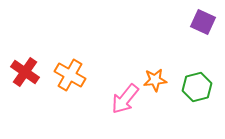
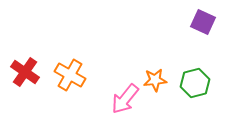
green hexagon: moved 2 px left, 4 px up
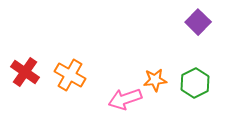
purple square: moved 5 px left; rotated 20 degrees clockwise
green hexagon: rotated 12 degrees counterclockwise
pink arrow: rotated 32 degrees clockwise
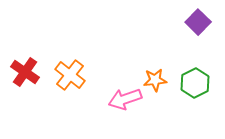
orange cross: rotated 8 degrees clockwise
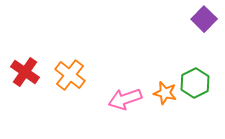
purple square: moved 6 px right, 3 px up
orange star: moved 10 px right, 13 px down; rotated 20 degrees clockwise
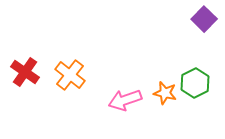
pink arrow: moved 1 px down
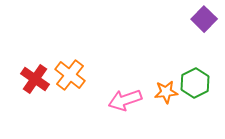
red cross: moved 10 px right, 7 px down
orange star: moved 1 px right, 1 px up; rotated 20 degrees counterclockwise
